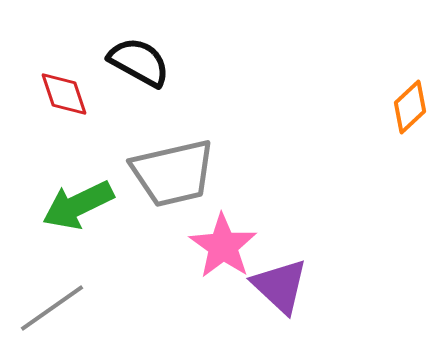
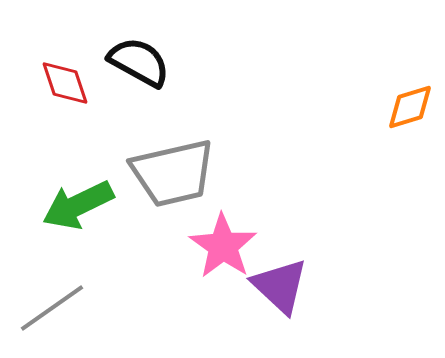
red diamond: moved 1 px right, 11 px up
orange diamond: rotated 26 degrees clockwise
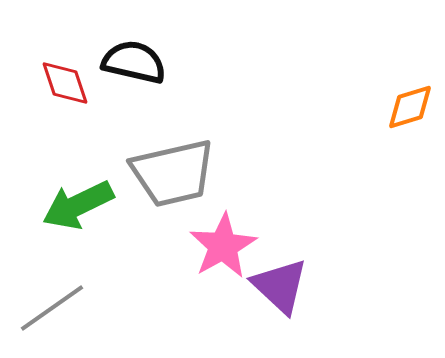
black semicircle: moved 5 px left; rotated 16 degrees counterclockwise
pink star: rotated 8 degrees clockwise
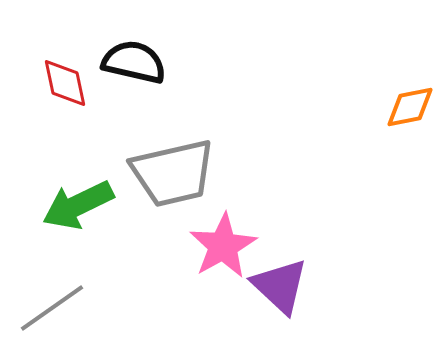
red diamond: rotated 6 degrees clockwise
orange diamond: rotated 6 degrees clockwise
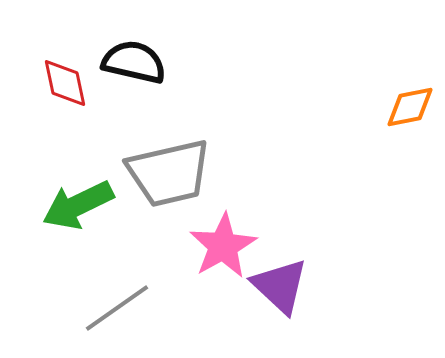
gray trapezoid: moved 4 px left
gray line: moved 65 px right
